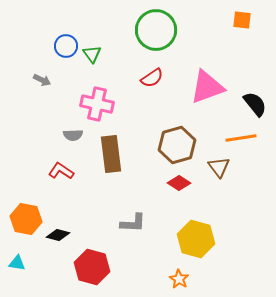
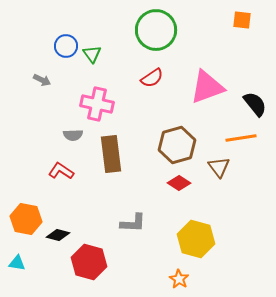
red hexagon: moved 3 px left, 5 px up
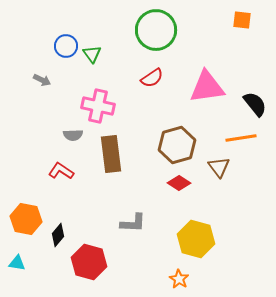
pink triangle: rotated 12 degrees clockwise
pink cross: moved 1 px right, 2 px down
black diamond: rotated 65 degrees counterclockwise
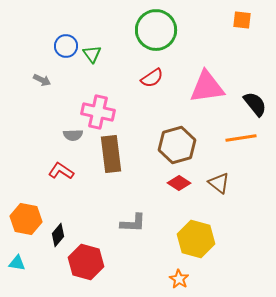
pink cross: moved 6 px down
brown triangle: moved 16 px down; rotated 15 degrees counterclockwise
red hexagon: moved 3 px left
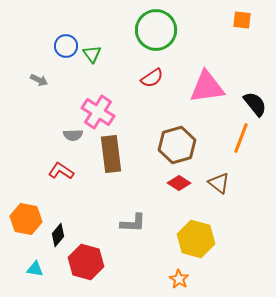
gray arrow: moved 3 px left
pink cross: rotated 20 degrees clockwise
orange line: rotated 60 degrees counterclockwise
cyan triangle: moved 18 px right, 6 px down
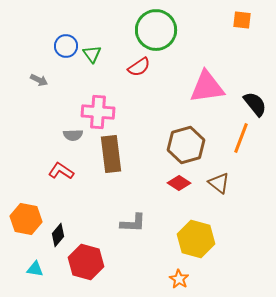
red semicircle: moved 13 px left, 11 px up
pink cross: rotated 28 degrees counterclockwise
brown hexagon: moved 9 px right
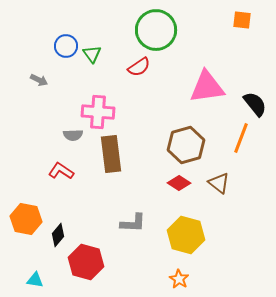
yellow hexagon: moved 10 px left, 4 px up
cyan triangle: moved 11 px down
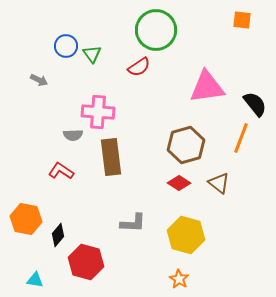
brown rectangle: moved 3 px down
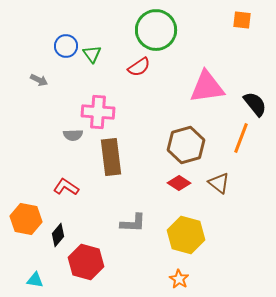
red L-shape: moved 5 px right, 16 px down
